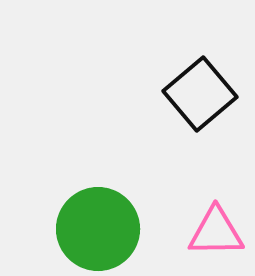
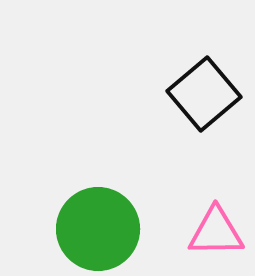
black square: moved 4 px right
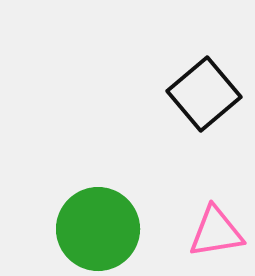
pink triangle: rotated 8 degrees counterclockwise
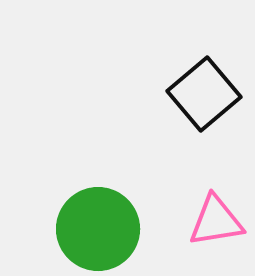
pink triangle: moved 11 px up
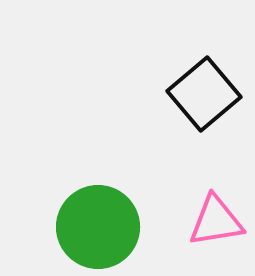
green circle: moved 2 px up
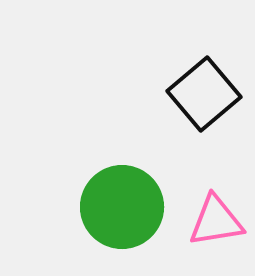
green circle: moved 24 px right, 20 px up
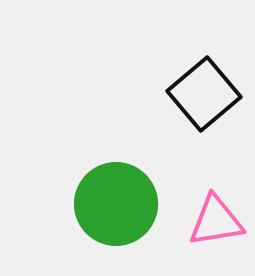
green circle: moved 6 px left, 3 px up
